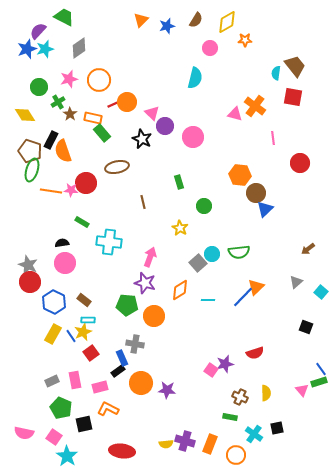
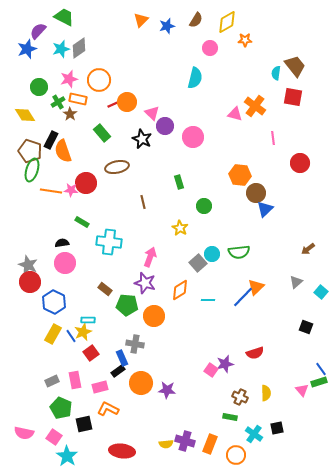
cyan star at (45, 49): moved 16 px right
orange rectangle at (93, 118): moved 15 px left, 19 px up
brown rectangle at (84, 300): moved 21 px right, 11 px up
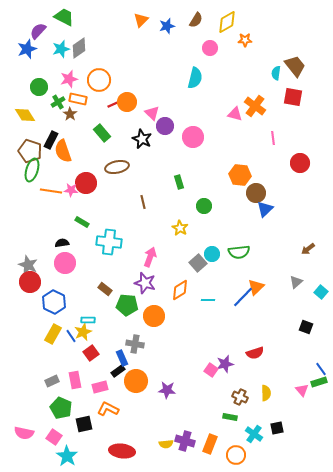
orange circle at (141, 383): moved 5 px left, 2 px up
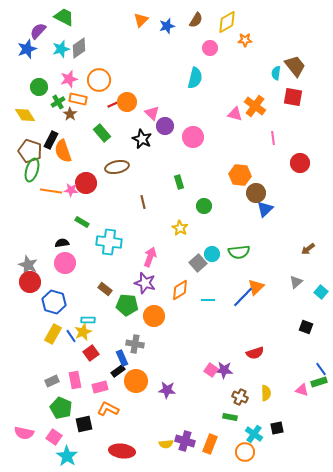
blue hexagon at (54, 302): rotated 10 degrees counterclockwise
purple star at (225, 364): moved 1 px left, 6 px down; rotated 18 degrees clockwise
pink triangle at (302, 390): rotated 32 degrees counterclockwise
orange circle at (236, 455): moved 9 px right, 3 px up
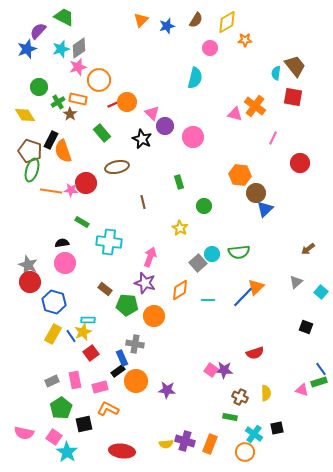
pink star at (69, 79): moved 9 px right, 12 px up
pink line at (273, 138): rotated 32 degrees clockwise
green pentagon at (61, 408): rotated 15 degrees clockwise
cyan star at (67, 456): moved 4 px up
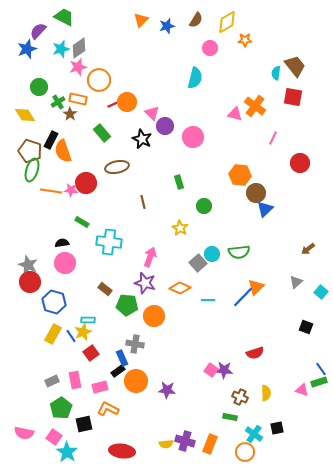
orange diamond at (180, 290): moved 2 px up; rotated 55 degrees clockwise
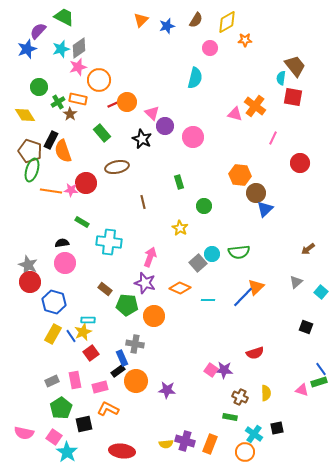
cyan semicircle at (276, 73): moved 5 px right, 5 px down
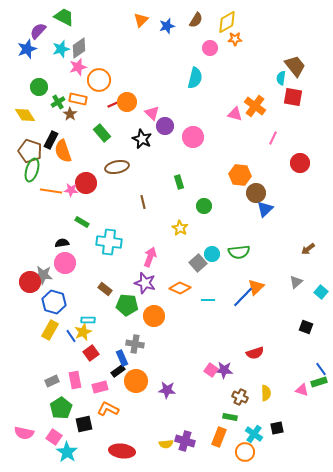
orange star at (245, 40): moved 10 px left, 1 px up
gray star at (28, 265): moved 15 px right, 10 px down; rotated 18 degrees counterclockwise
yellow rectangle at (53, 334): moved 3 px left, 4 px up
orange rectangle at (210, 444): moved 9 px right, 7 px up
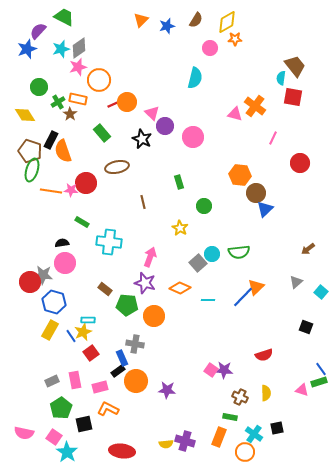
red semicircle at (255, 353): moved 9 px right, 2 px down
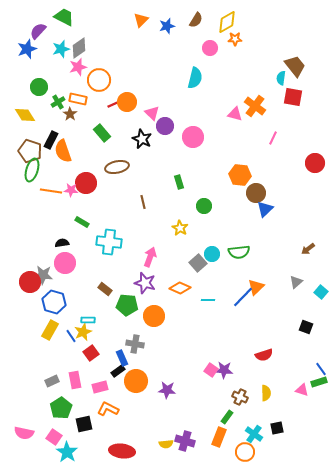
red circle at (300, 163): moved 15 px right
green rectangle at (230, 417): moved 3 px left; rotated 64 degrees counterclockwise
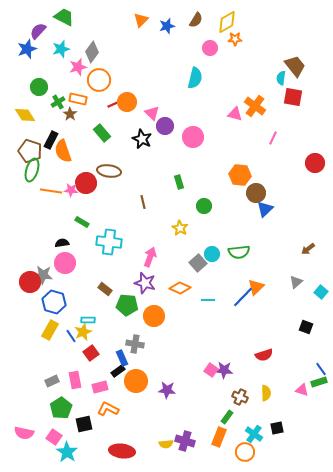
gray diamond at (79, 48): moved 13 px right, 4 px down; rotated 20 degrees counterclockwise
brown ellipse at (117, 167): moved 8 px left, 4 px down; rotated 20 degrees clockwise
